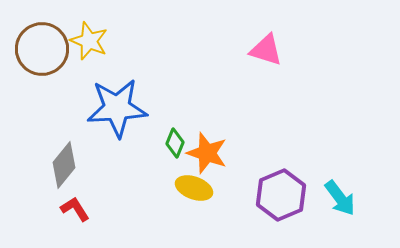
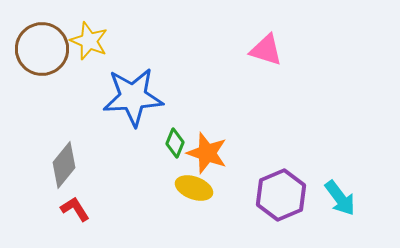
blue star: moved 16 px right, 11 px up
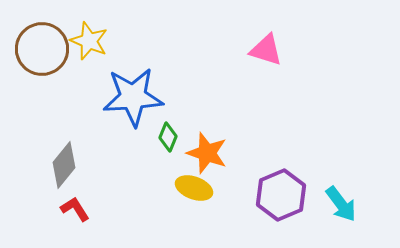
green diamond: moved 7 px left, 6 px up
cyan arrow: moved 1 px right, 6 px down
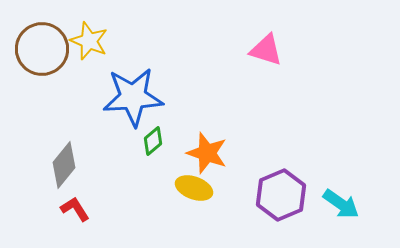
green diamond: moved 15 px left, 4 px down; rotated 28 degrees clockwise
cyan arrow: rotated 18 degrees counterclockwise
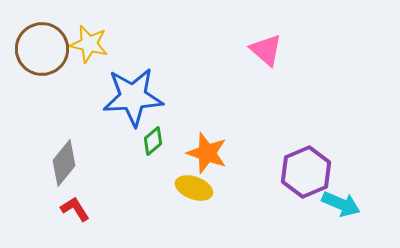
yellow star: moved 3 px down; rotated 9 degrees counterclockwise
pink triangle: rotated 24 degrees clockwise
gray diamond: moved 2 px up
purple hexagon: moved 25 px right, 23 px up
cyan arrow: rotated 12 degrees counterclockwise
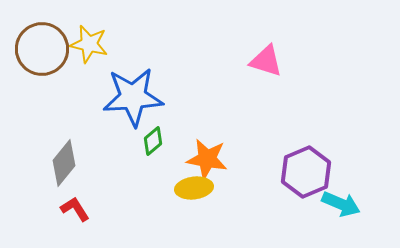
pink triangle: moved 11 px down; rotated 24 degrees counterclockwise
orange star: moved 6 px down; rotated 9 degrees counterclockwise
yellow ellipse: rotated 27 degrees counterclockwise
